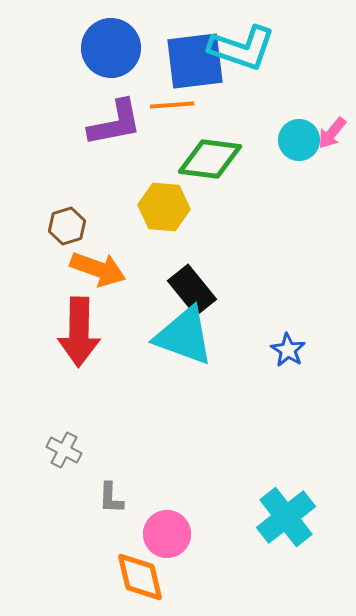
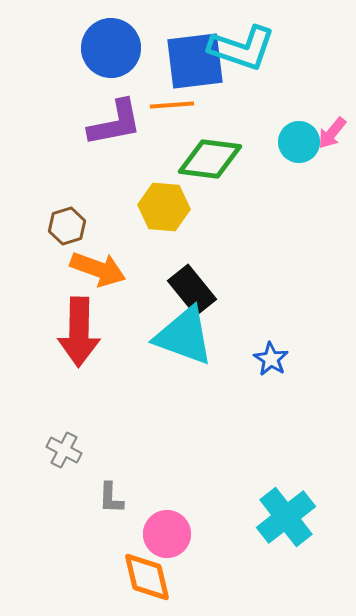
cyan circle: moved 2 px down
blue star: moved 17 px left, 9 px down
orange diamond: moved 7 px right
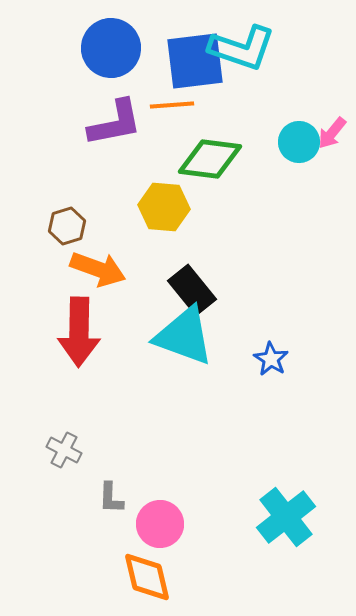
pink circle: moved 7 px left, 10 px up
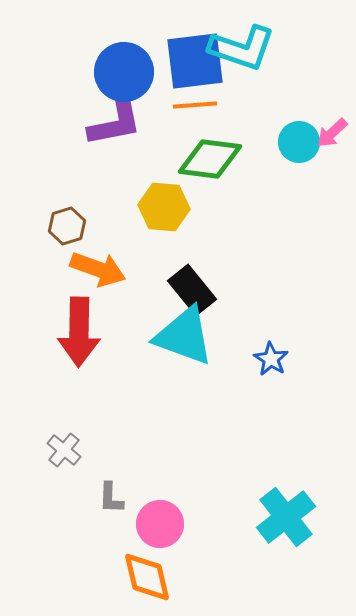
blue circle: moved 13 px right, 24 px down
orange line: moved 23 px right
pink arrow: rotated 8 degrees clockwise
gray cross: rotated 12 degrees clockwise
